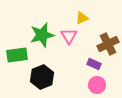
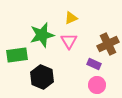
yellow triangle: moved 11 px left
pink triangle: moved 5 px down
black hexagon: rotated 15 degrees counterclockwise
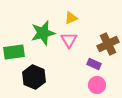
green star: moved 1 px right, 2 px up
pink triangle: moved 1 px up
green rectangle: moved 3 px left, 3 px up
black hexagon: moved 8 px left
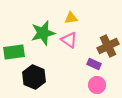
yellow triangle: rotated 16 degrees clockwise
pink triangle: rotated 24 degrees counterclockwise
brown cross: moved 2 px down
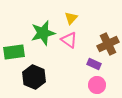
yellow triangle: rotated 40 degrees counterclockwise
brown cross: moved 2 px up
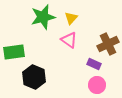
green star: moved 16 px up
